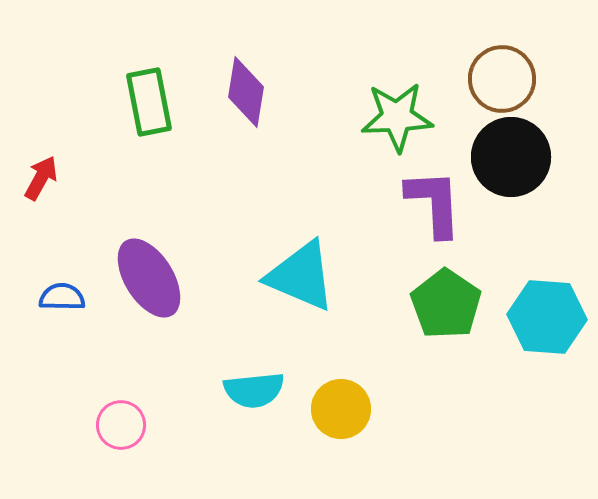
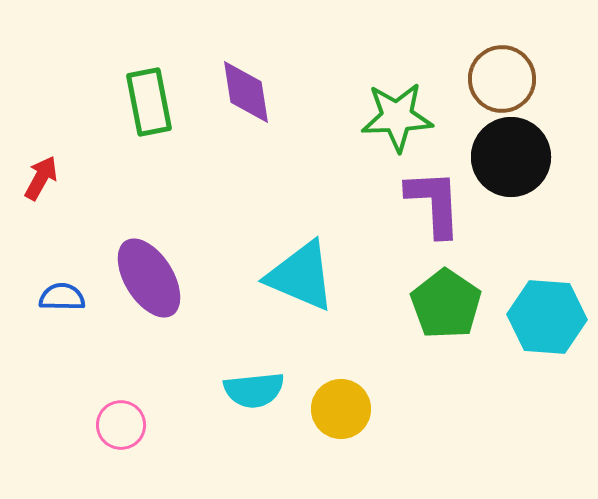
purple diamond: rotated 18 degrees counterclockwise
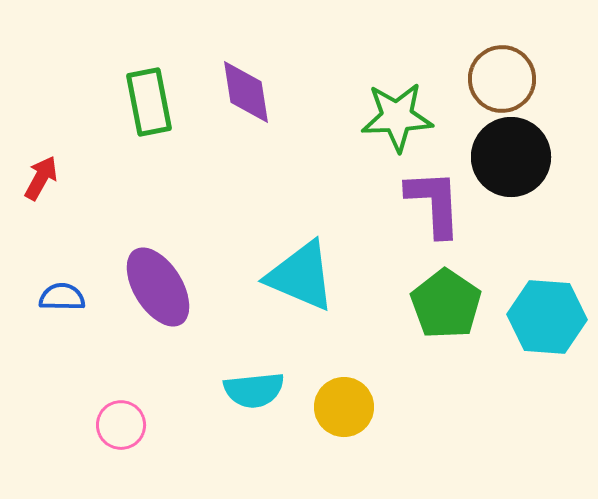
purple ellipse: moved 9 px right, 9 px down
yellow circle: moved 3 px right, 2 px up
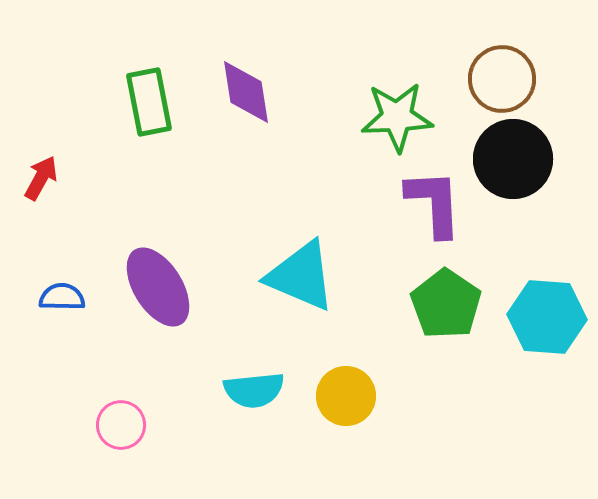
black circle: moved 2 px right, 2 px down
yellow circle: moved 2 px right, 11 px up
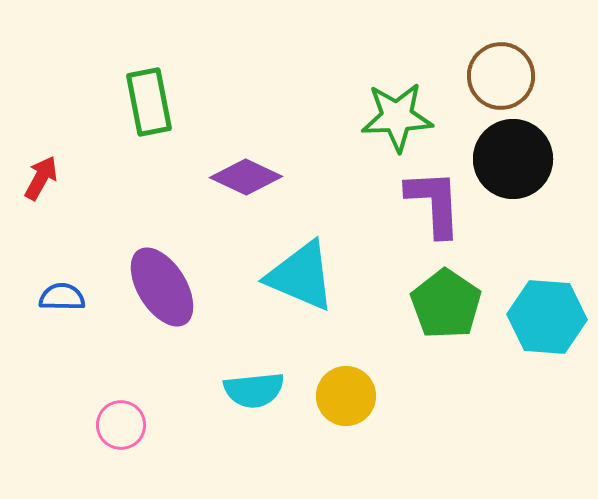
brown circle: moved 1 px left, 3 px up
purple diamond: moved 85 px down; rotated 56 degrees counterclockwise
purple ellipse: moved 4 px right
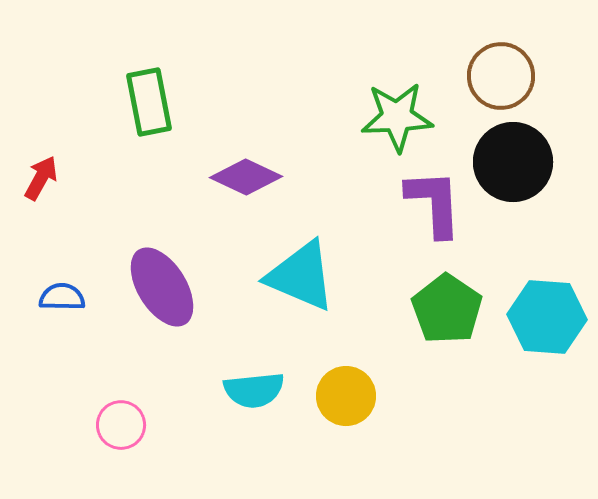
black circle: moved 3 px down
green pentagon: moved 1 px right, 5 px down
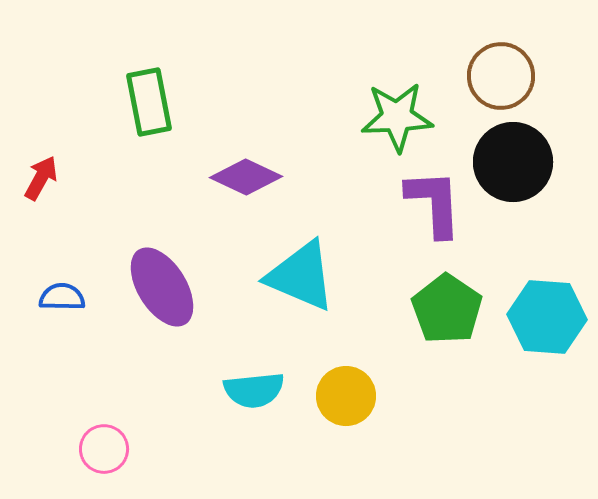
pink circle: moved 17 px left, 24 px down
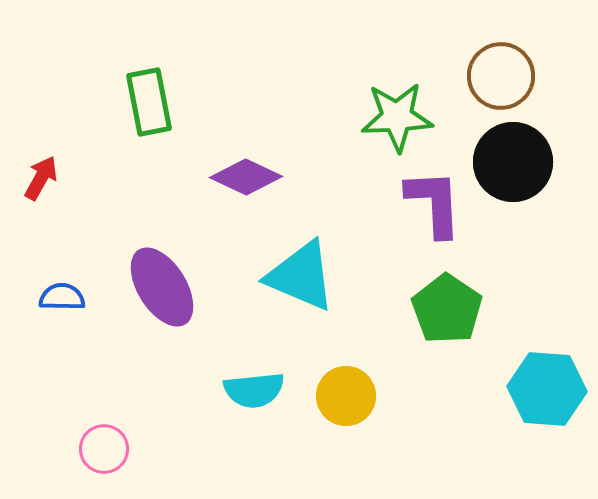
cyan hexagon: moved 72 px down
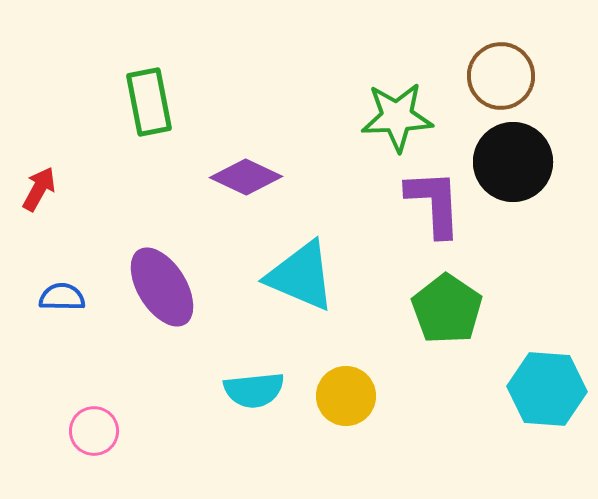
red arrow: moved 2 px left, 11 px down
pink circle: moved 10 px left, 18 px up
